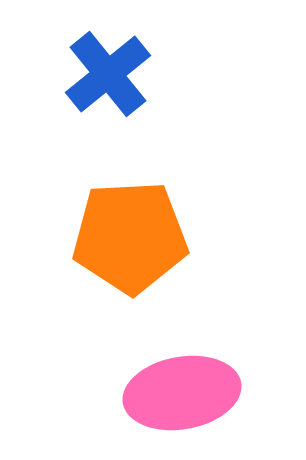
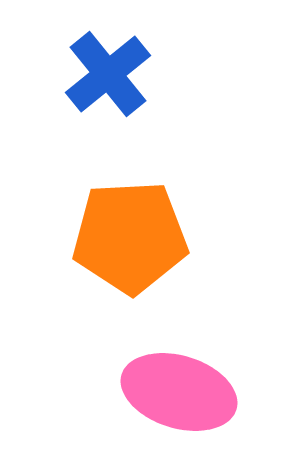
pink ellipse: moved 3 px left, 1 px up; rotated 27 degrees clockwise
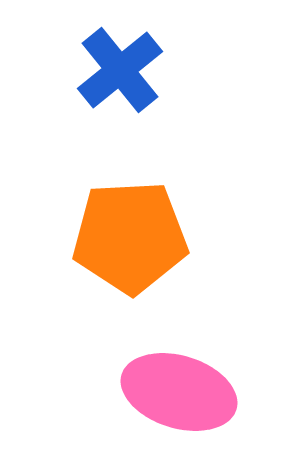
blue cross: moved 12 px right, 4 px up
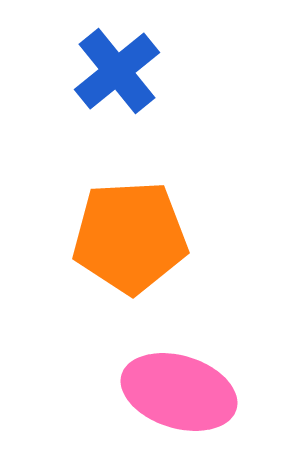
blue cross: moved 3 px left, 1 px down
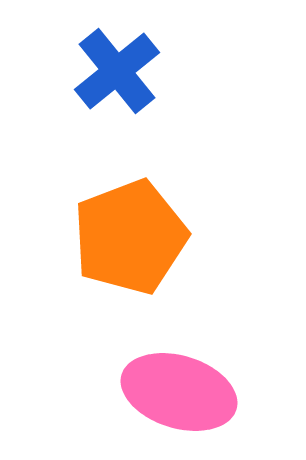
orange pentagon: rotated 18 degrees counterclockwise
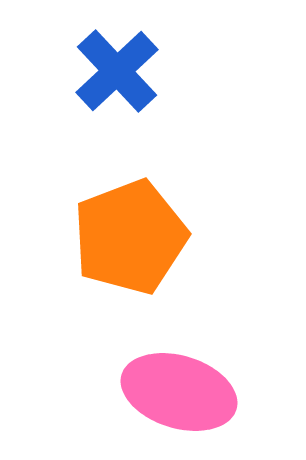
blue cross: rotated 4 degrees counterclockwise
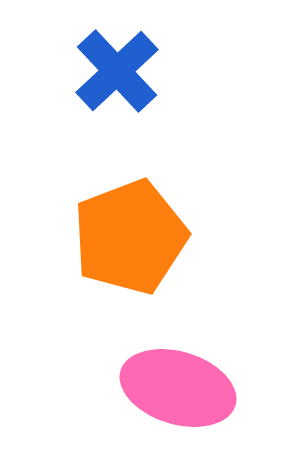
pink ellipse: moved 1 px left, 4 px up
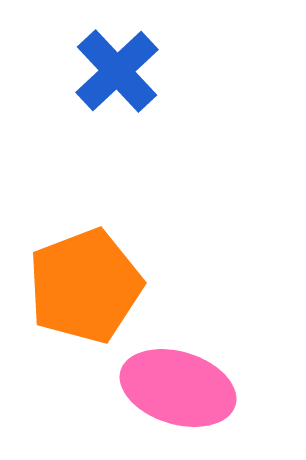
orange pentagon: moved 45 px left, 49 px down
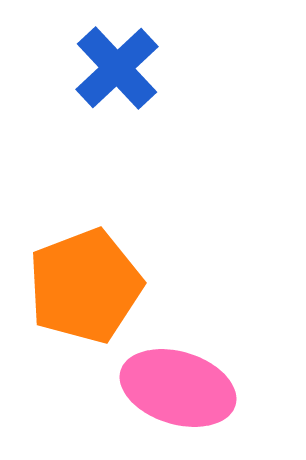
blue cross: moved 3 px up
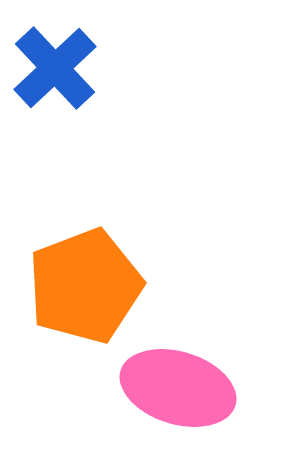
blue cross: moved 62 px left
